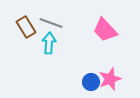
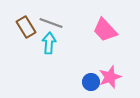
pink star: moved 2 px up
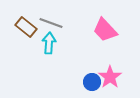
brown rectangle: rotated 20 degrees counterclockwise
pink star: rotated 15 degrees counterclockwise
blue circle: moved 1 px right
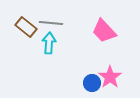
gray line: rotated 15 degrees counterclockwise
pink trapezoid: moved 1 px left, 1 px down
blue circle: moved 1 px down
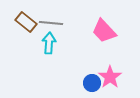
brown rectangle: moved 5 px up
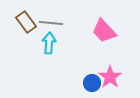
brown rectangle: rotated 15 degrees clockwise
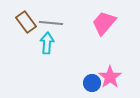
pink trapezoid: moved 8 px up; rotated 84 degrees clockwise
cyan arrow: moved 2 px left
